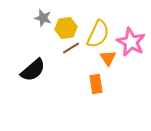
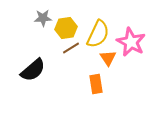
gray star: rotated 18 degrees counterclockwise
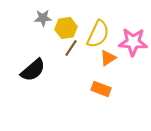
pink star: moved 2 px right; rotated 24 degrees counterclockwise
brown line: rotated 24 degrees counterclockwise
orange triangle: rotated 30 degrees clockwise
orange rectangle: moved 5 px right, 5 px down; rotated 60 degrees counterclockwise
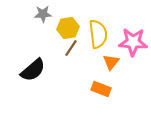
gray star: moved 4 px up
yellow hexagon: moved 2 px right
yellow semicircle: rotated 32 degrees counterclockwise
orange triangle: moved 3 px right, 4 px down; rotated 18 degrees counterclockwise
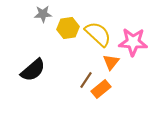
yellow semicircle: rotated 40 degrees counterclockwise
brown line: moved 15 px right, 32 px down
orange rectangle: rotated 60 degrees counterclockwise
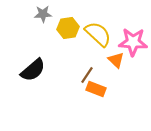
orange triangle: moved 5 px right, 2 px up; rotated 24 degrees counterclockwise
brown line: moved 1 px right, 5 px up
orange rectangle: moved 5 px left; rotated 60 degrees clockwise
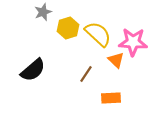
gray star: moved 2 px up; rotated 18 degrees counterclockwise
yellow hexagon: rotated 10 degrees counterclockwise
brown line: moved 1 px left, 1 px up
orange rectangle: moved 15 px right, 9 px down; rotated 24 degrees counterclockwise
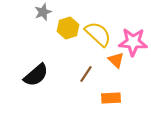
black semicircle: moved 3 px right, 5 px down
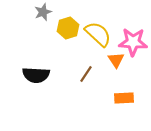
orange triangle: rotated 12 degrees clockwise
black semicircle: rotated 44 degrees clockwise
orange rectangle: moved 13 px right
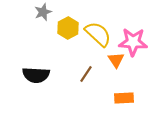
yellow hexagon: rotated 10 degrees counterclockwise
